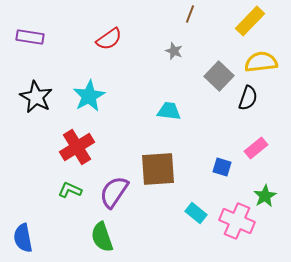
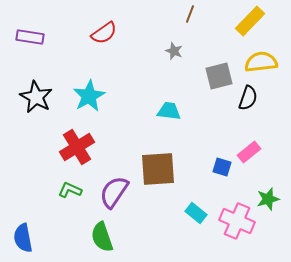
red semicircle: moved 5 px left, 6 px up
gray square: rotated 32 degrees clockwise
pink rectangle: moved 7 px left, 4 px down
green star: moved 3 px right, 3 px down; rotated 15 degrees clockwise
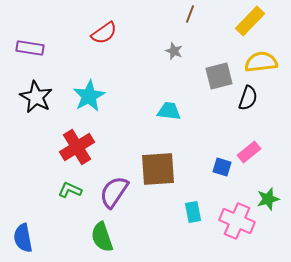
purple rectangle: moved 11 px down
cyan rectangle: moved 3 px left, 1 px up; rotated 40 degrees clockwise
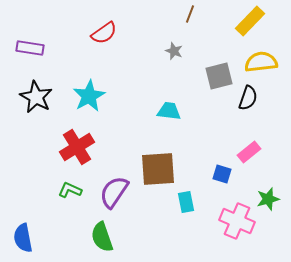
blue square: moved 7 px down
cyan rectangle: moved 7 px left, 10 px up
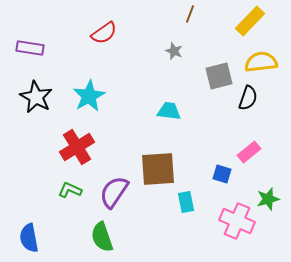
blue semicircle: moved 6 px right
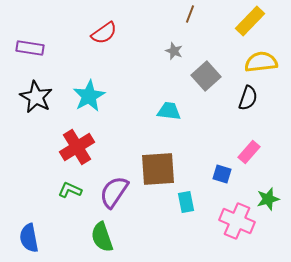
gray square: moved 13 px left; rotated 28 degrees counterclockwise
pink rectangle: rotated 10 degrees counterclockwise
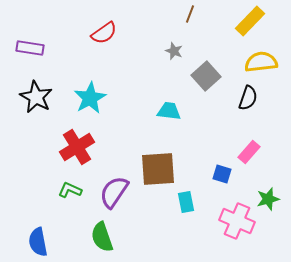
cyan star: moved 1 px right, 2 px down
blue semicircle: moved 9 px right, 4 px down
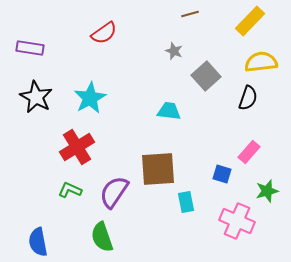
brown line: rotated 54 degrees clockwise
green star: moved 1 px left, 8 px up
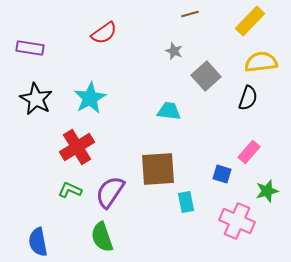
black star: moved 2 px down
purple semicircle: moved 4 px left
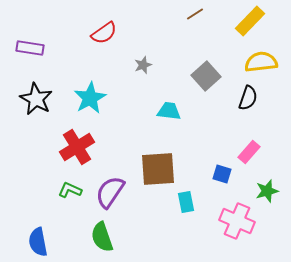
brown line: moved 5 px right; rotated 18 degrees counterclockwise
gray star: moved 31 px left, 14 px down; rotated 30 degrees clockwise
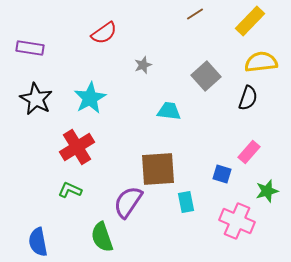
purple semicircle: moved 18 px right, 10 px down
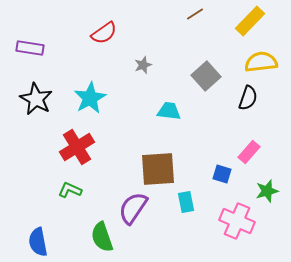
purple semicircle: moved 5 px right, 6 px down
